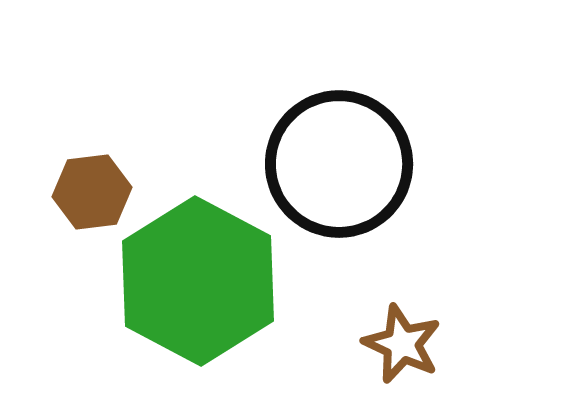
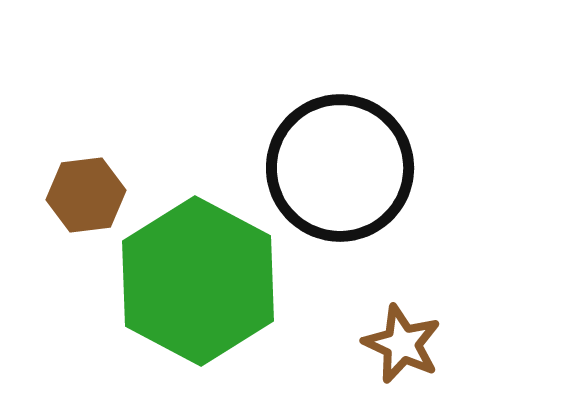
black circle: moved 1 px right, 4 px down
brown hexagon: moved 6 px left, 3 px down
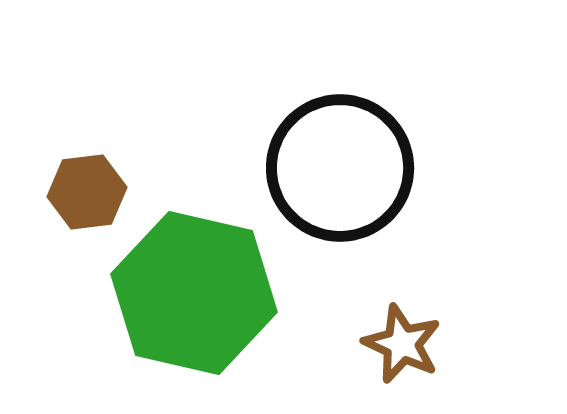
brown hexagon: moved 1 px right, 3 px up
green hexagon: moved 4 px left, 12 px down; rotated 15 degrees counterclockwise
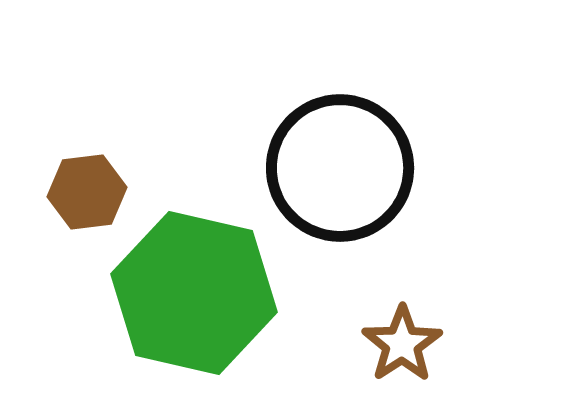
brown star: rotated 14 degrees clockwise
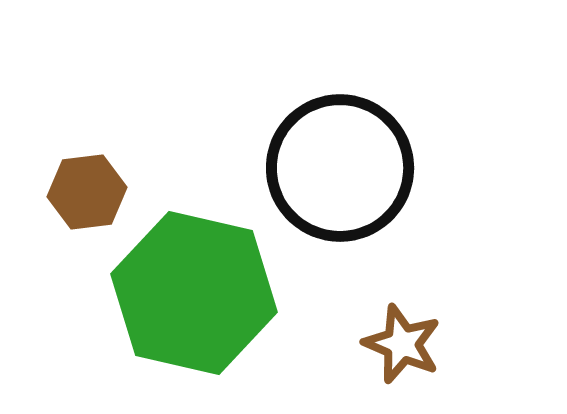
brown star: rotated 16 degrees counterclockwise
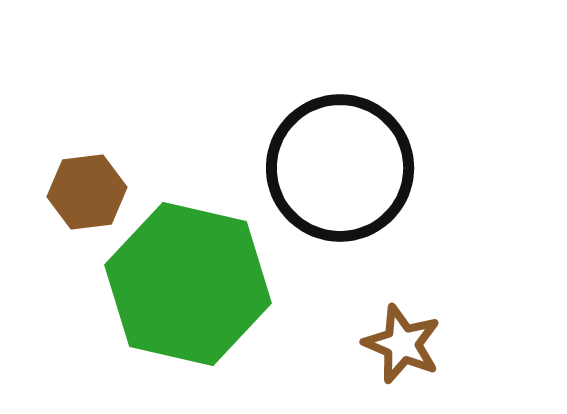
green hexagon: moved 6 px left, 9 px up
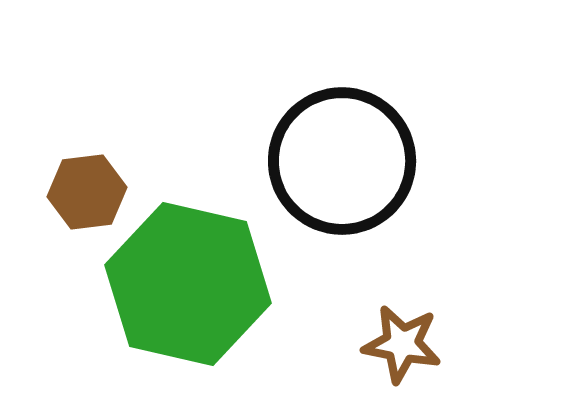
black circle: moved 2 px right, 7 px up
brown star: rotated 12 degrees counterclockwise
